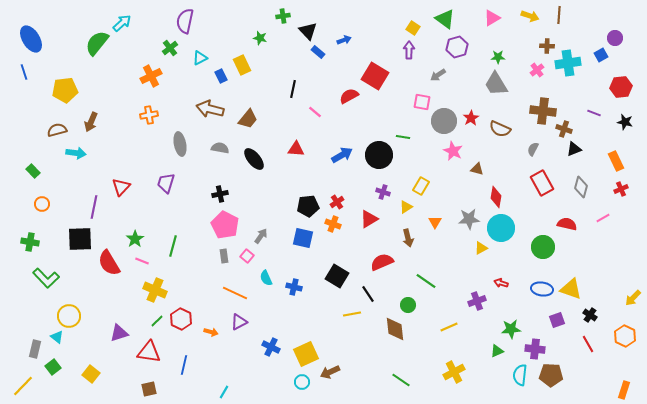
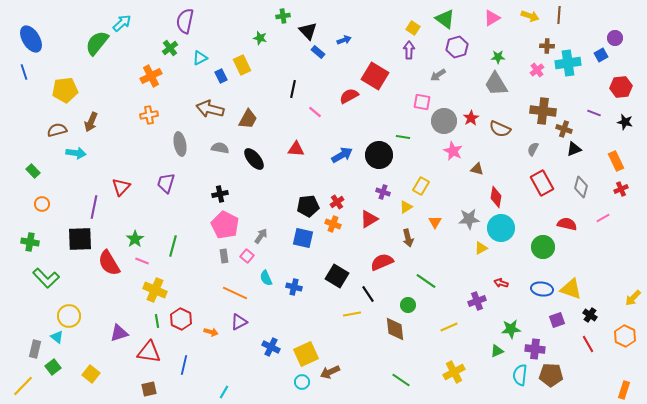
brown trapezoid at (248, 119): rotated 10 degrees counterclockwise
green line at (157, 321): rotated 56 degrees counterclockwise
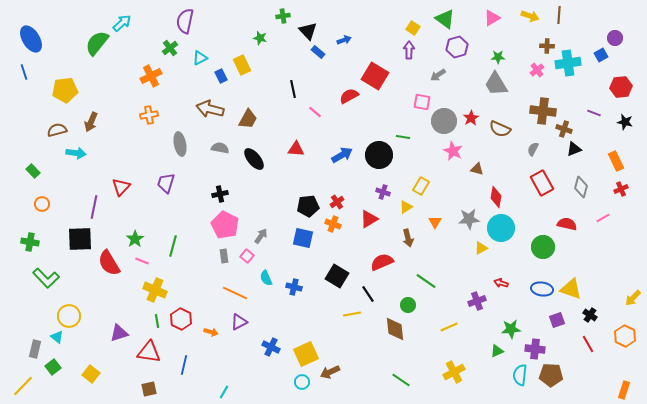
black line at (293, 89): rotated 24 degrees counterclockwise
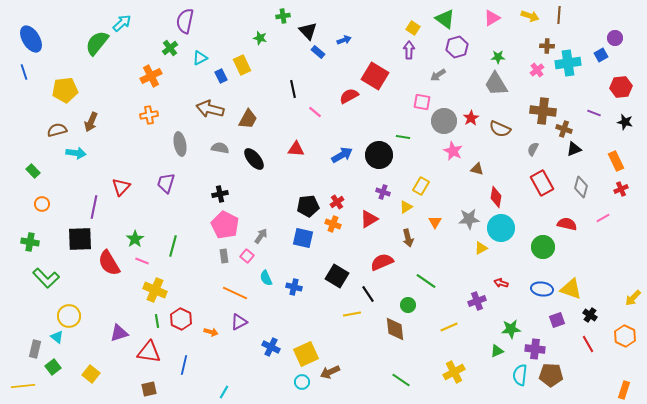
yellow line at (23, 386): rotated 40 degrees clockwise
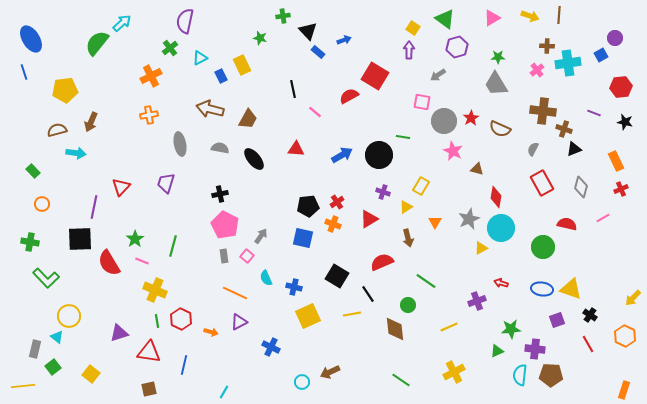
gray star at (469, 219): rotated 20 degrees counterclockwise
yellow square at (306, 354): moved 2 px right, 38 px up
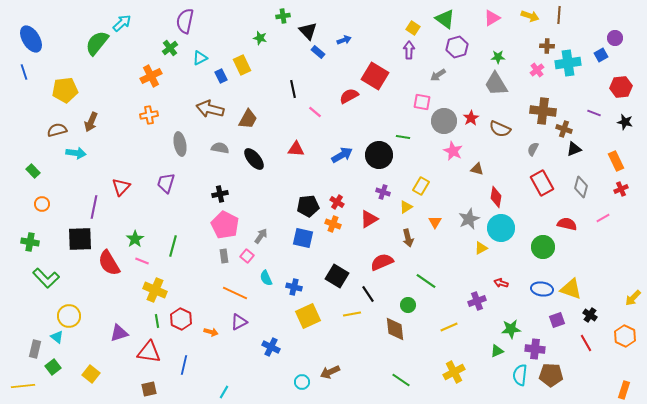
red cross at (337, 202): rotated 24 degrees counterclockwise
red line at (588, 344): moved 2 px left, 1 px up
